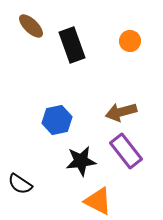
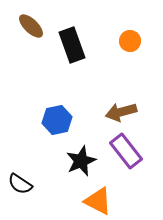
black star: rotated 16 degrees counterclockwise
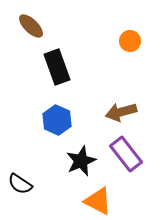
black rectangle: moved 15 px left, 22 px down
blue hexagon: rotated 24 degrees counterclockwise
purple rectangle: moved 3 px down
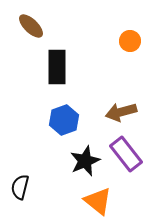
black rectangle: rotated 20 degrees clockwise
blue hexagon: moved 7 px right; rotated 16 degrees clockwise
black star: moved 4 px right
black semicircle: moved 3 px down; rotated 70 degrees clockwise
orange triangle: rotated 12 degrees clockwise
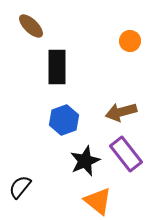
black semicircle: rotated 25 degrees clockwise
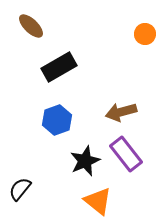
orange circle: moved 15 px right, 7 px up
black rectangle: moved 2 px right; rotated 60 degrees clockwise
blue hexagon: moved 7 px left
black semicircle: moved 2 px down
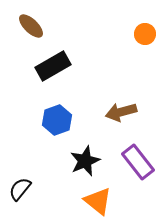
black rectangle: moved 6 px left, 1 px up
purple rectangle: moved 12 px right, 8 px down
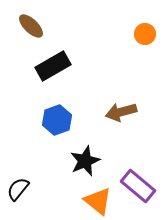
purple rectangle: moved 24 px down; rotated 12 degrees counterclockwise
black semicircle: moved 2 px left
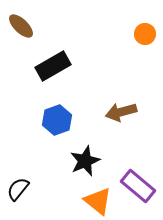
brown ellipse: moved 10 px left
